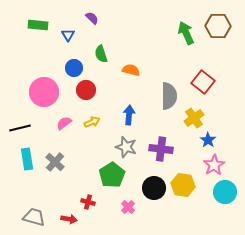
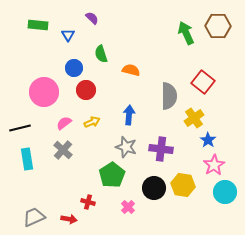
gray cross: moved 8 px right, 12 px up
gray trapezoid: rotated 40 degrees counterclockwise
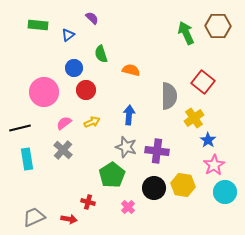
blue triangle: rotated 24 degrees clockwise
purple cross: moved 4 px left, 2 px down
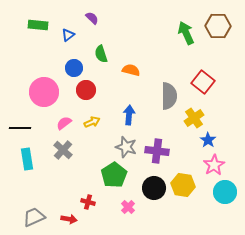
black line: rotated 15 degrees clockwise
green pentagon: moved 2 px right
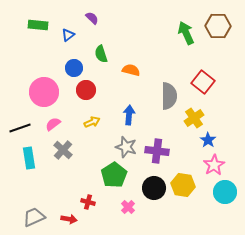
pink semicircle: moved 11 px left, 1 px down
black line: rotated 20 degrees counterclockwise
cyan rectangle: moved 2 px right, 1 px up
